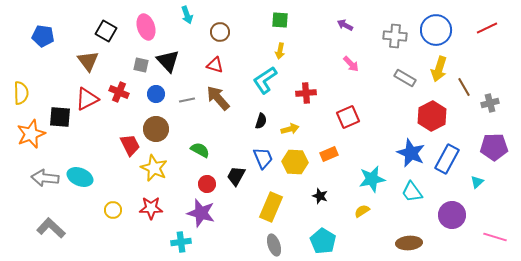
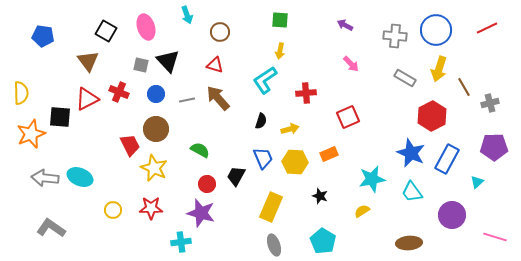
gray L-shape at (51, 228): rotated 8 degrees counterclockwise
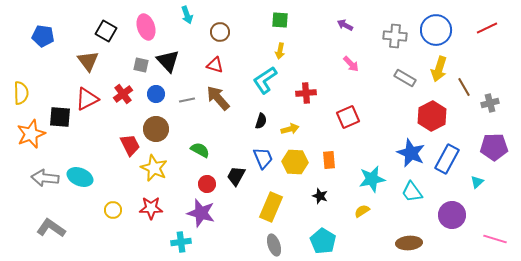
red cross at (119, 92): moved 4 px right, 2 px down; rotated 30 degrees clockwise
orange rectangle at (329, 154): moved 6 px down; rotated 72 degrees counterclockwise
pink line at (495, 237): moved 2 px down
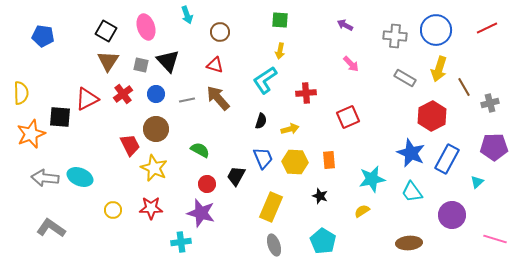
brown triangle at (88, 61): moved 20 px right; rotated 10 degrees clockwise
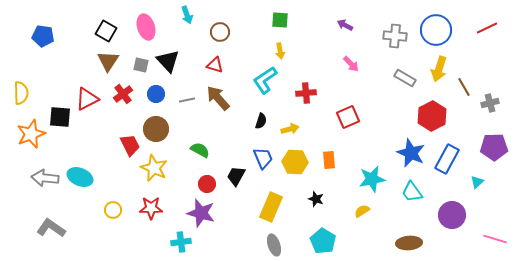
yellow arrow at (280, 51): rotated 21 degrees counterclockwise
black star at (320, 196): moved 4 px left, 3 px down
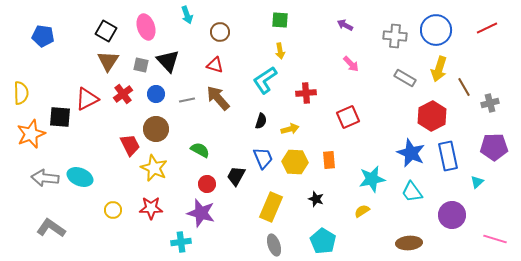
blue rectangle at (447, 159): moved 1 px right, 3 px up; rotated 40 degrees counterclockwise
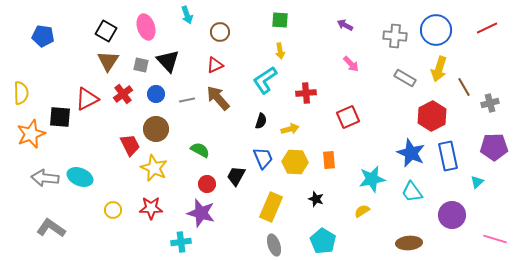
red triangle at (215, 65): rotated 42 degrees counterclockwise
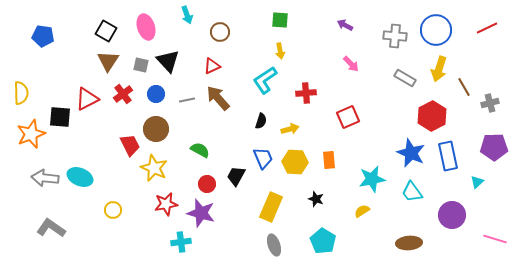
red triangle at (215, 65): moved 3 px left, 1 px down
red star at (151, 208): moved 15 px right, 4 px up; rotated 10 degrees counterclockwise
